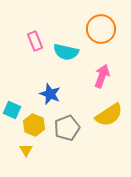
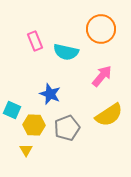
pink arrow: rotated 20 degrees clockwise
yellow hexagon: rotated 20 degrees counterclockwise
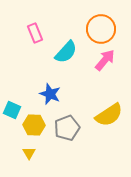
pink rectangle: moved 8 px up
cyan semicircle: rotated 60 degrees counterclockwise
pink arrow: moved 3 px right, 16 px up
yellow triangle: moved 3 px right, 3 px down
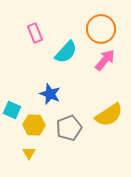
gray pentagon: moved 2 px right
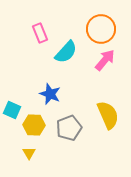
pink rectangle: moved 5 px right
yellow semicircle: moved 1 px left; rotated 80 degrees counterclockwise
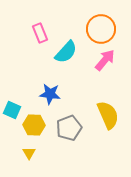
blue star: rotated 15 degrees counterclockwise
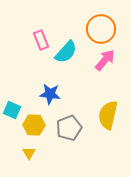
pink rectangle: moved 1 px right, 7 px down
yellow semicircle: rotated 144 degrees counterclockwise
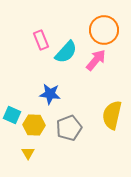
orange circle: moved 3 px right, 1 px down
pink arrow: moved 9 px left
cyan square: moved 5 px down
yellow semicircle: moved 4 px right
yellow triangle: moved 1 px left
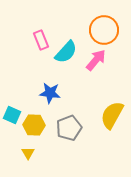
blue star: moved 1 px up
yellow semicircle: rotated 16 degrees clockwise
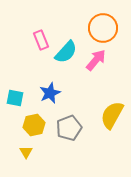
orange circle: moved 1 px left, 2 px up
blue star: rotated 30 degrees counterclockwise
cyan square: moved 3 px right, 17 px up; rotated 12 degrees counterclockwise
yellow hexagon: rotated 15 degrees counterclockwise
yellow triangle: moved 2 px left, 1 px up
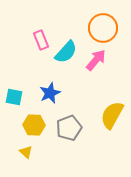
cyan square: moved 1 px left, 1 px up
yellow hexagon: rotated 15 degrees clockwise
yellow triangle: rotated 16 degrees counterclockwise
